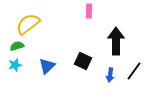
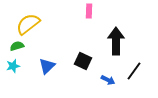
cyan star: moved 2 px left, 1 px down
blue arrow: moved 2 px left, 5 px down; rotated 72 degrees counterclockwise
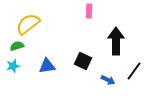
blue triangle: rotated 36 degrees clockwise
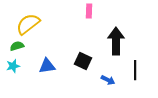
black line: moved 1 px right, 1 px up; rotated 36 degrees counterclockwise
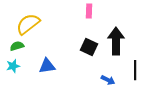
black square: moved 6 px right, 14 px up
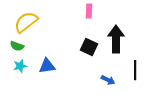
yellow semicircle: moved 2 px left, 2 px up
black arrow: moved 2 px up
green semicircle: rotated 144 degrees counterclockwise
cyan star: moved 7 px right
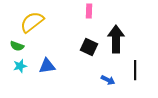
yellow semicircle: moved 6 px right
